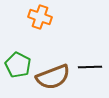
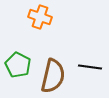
black line: rotated 10 degrees clockwise
brown semicircle: moved 1 px up; rotated 56 degrees counterclockwise
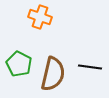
green pentagon: moved 1 px right, 1 px up
brown semicircle: moved 2 px up
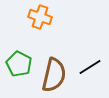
black line: rotated 40 degrees counterclockwise
brown semicircle: moved 1 px right, 1 px down
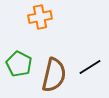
orange cross: rotated 30 degrees counterclockwise
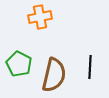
black line: rotated 55 degrees counterclockwise
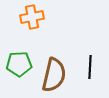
orange cross: moved 8 px left
green pentagon: rotated 30 degrees counterclockwise
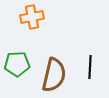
green pentagon: moved 2 px left
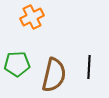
orange cross: rotated 15 degrees counterclockwise
black line: moved 1 px left
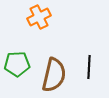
orange cross: moved 7 px right
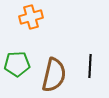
orange cross: moved 8 px left; rotated 10 degrees clockwise
black line: moved 1 px right, 1 px up
